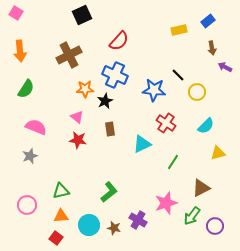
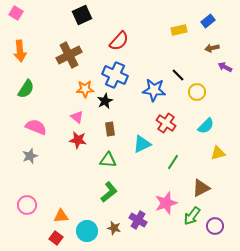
brown arrow: rotated 88 degrees clockwise
green triangle: moved 47 px right, 31 px up; rotated 18 degrees clockwise
cyan circle: moved 2 px left, 6 px down
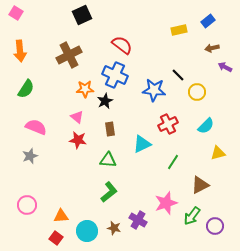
red semicircle: moved 3 px right, 4 px down; rotated 95 degrees counterclockwise
red cross: moved 2 px right, 1 px down; rotated 30 degrees clockwise
brown triangle: moved 1 px left, 3 px up
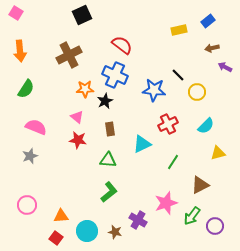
brown star: moved 1 px right, 4 px down
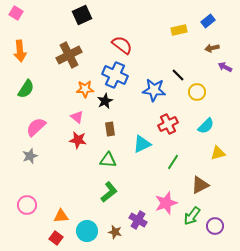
pink semicircle: rotated 65 degrees counterclockwise
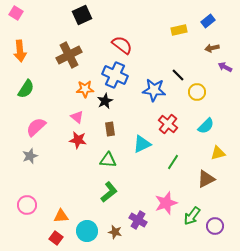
red cross: rotated 24 degrees counterclockwise
brown triangle: moved 6 px right, 6 px up
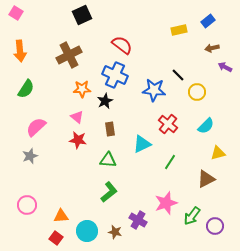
orange star: moved 3 px left
green line: moved 3 px left
